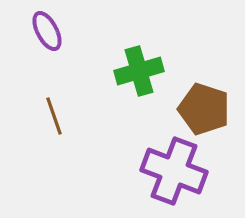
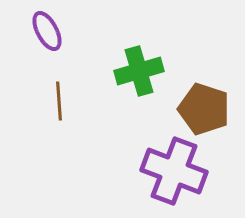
brown line: moved 5 px right, 15 px up; rotated 15 degrees clockwise
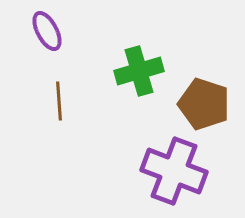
brown pentagon: moved 5 px up
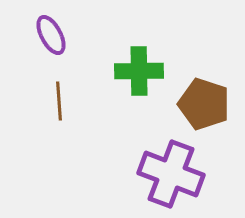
purple ellipse: moved 4 px right, 4 px down
green cross: rotated 15 degrees clockwise
purple cross: moved 3 px left, 3 px down
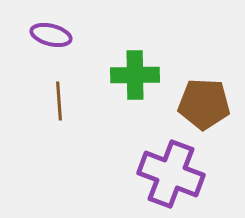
purple ellipse: rotated 48 degrees counterclockwise
green cross: moved 4 px left, 4 px down
brown pentagon: rotated 15 degrees counterclockwise
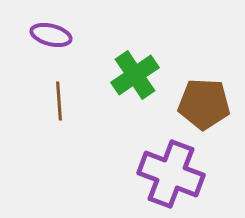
green cross: rotated 33 degrees counterclockwise
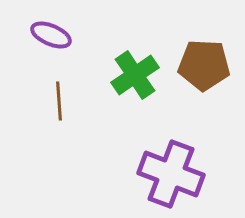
purple ellipse: rotated 9 degrees clockwise
brown pentagon: moved 39 px up
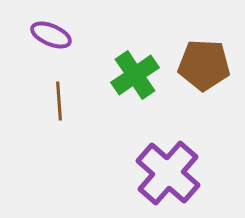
purple cross: moved 3 px left, 1 px up; rotated 20 degrees clockwise
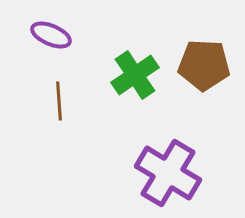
purple cross: rotated 10 degrees counterclockwise
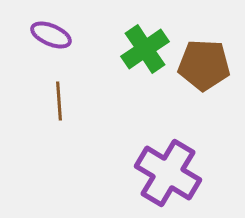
green cross: moved 10 px right, 26 px up
